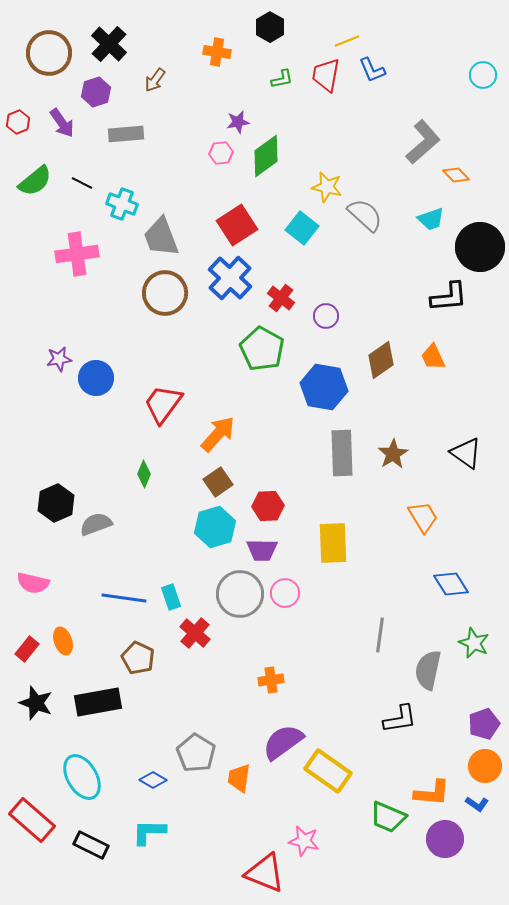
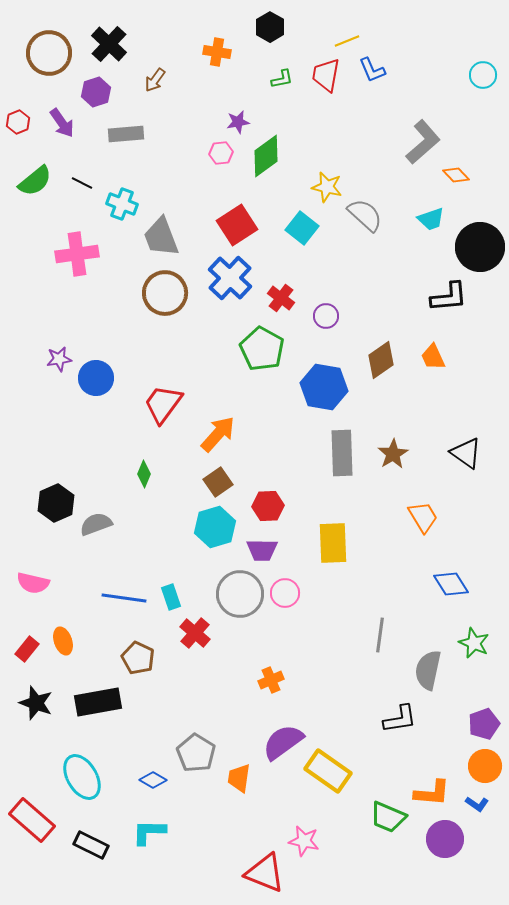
orange cross at (271, 680): rotated 15 degrees counterclockwise
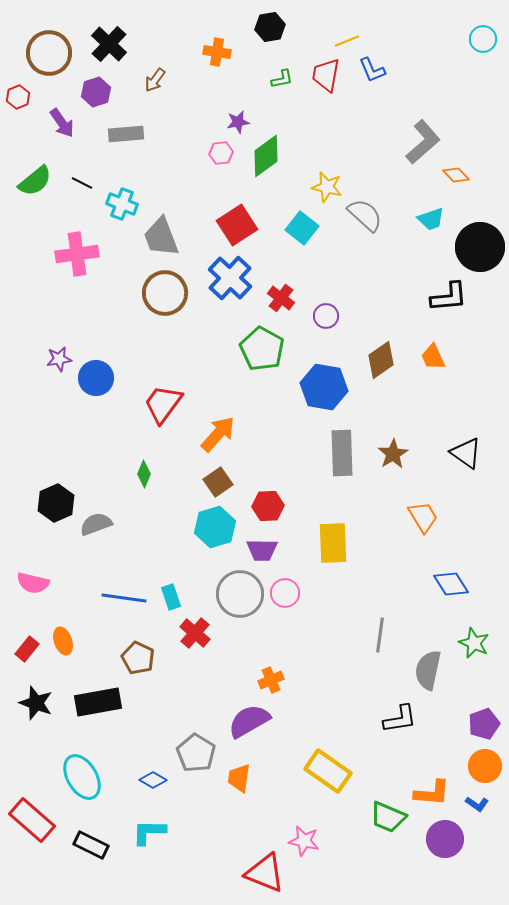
black hexagon at (270, 27): rotated 20 degrees clockwise
cyan circle at (483, 75): moved 36 px up
red hexagon at (18, 122): moved 25 px up
purple semicircle at (283, 742): moved 34 px left, 21 px up; rotated 6 degrees clockwise
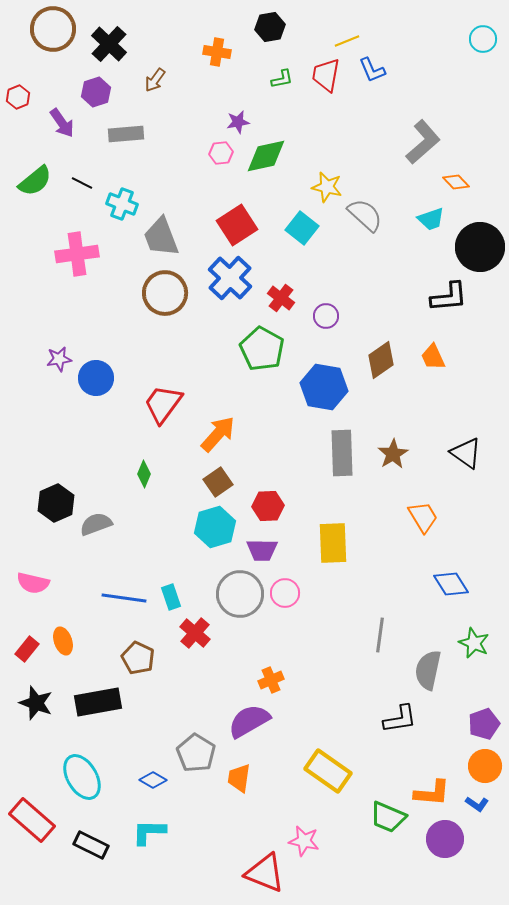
brown circle at (49, 53): moved 4 px right, 24 px up
green diamond at (266, 156): rotated 24 degrees clockwise
orange diamond at (456, 175): moved 7 px down
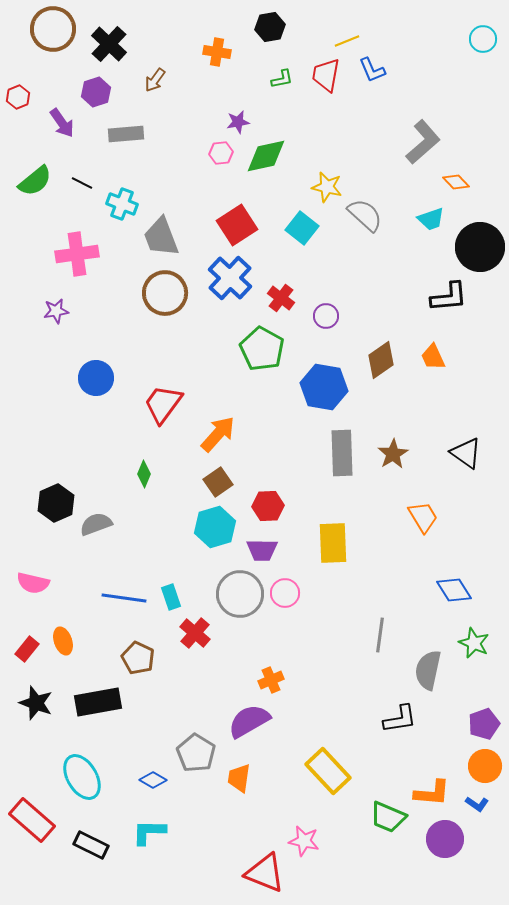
purple star at (59, 359): moved 3 px left, 48 px up
blue diamond at (451, 584): moved 3 px right, 6 px down
yellow rectangle at (328, 771): rotated 12 degrees clockwise
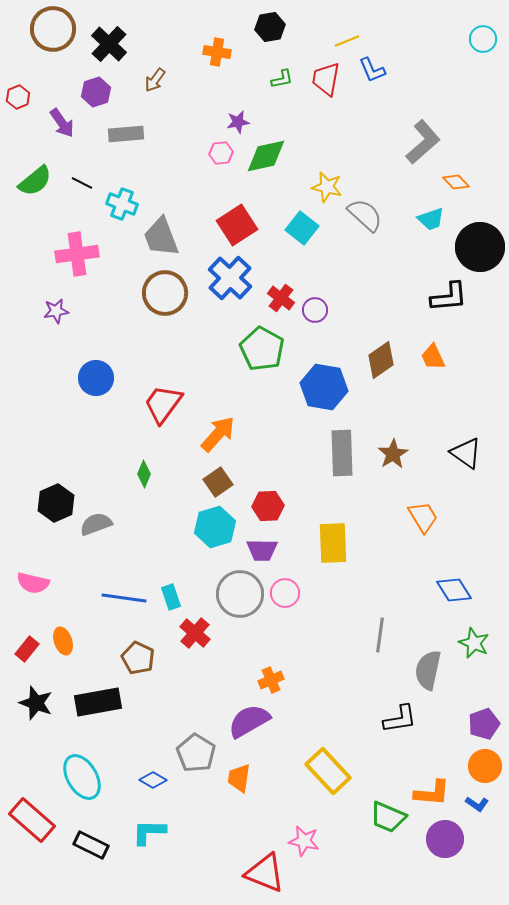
red trapezoid at (326, 75): moved 4 px down
purple circle at (326, 316): moved 11 px left, 6 px up
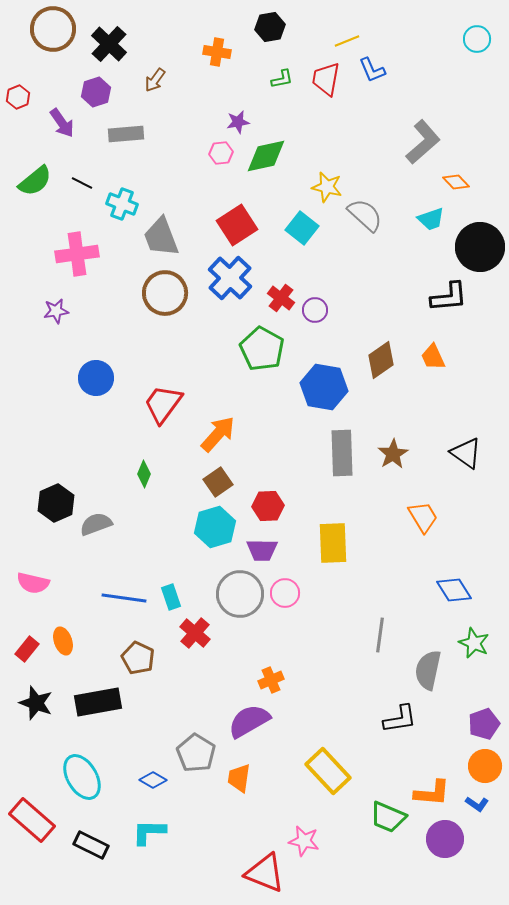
cyan circle at (483, 39): moved 6 px left
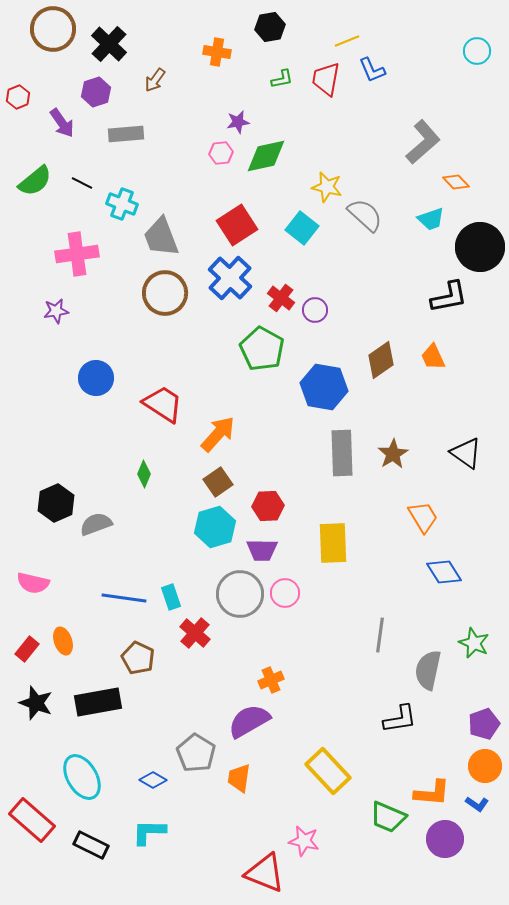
cyan circle at (477, 39): moved 12 px down
black L-shape at (449, 297): rotated 6 degrees counterclockwise
red trapezoid at (163, 404): rotated 87 degrees clockwise
blue diamond at (454, 590): moved 10 px left, 18 px up
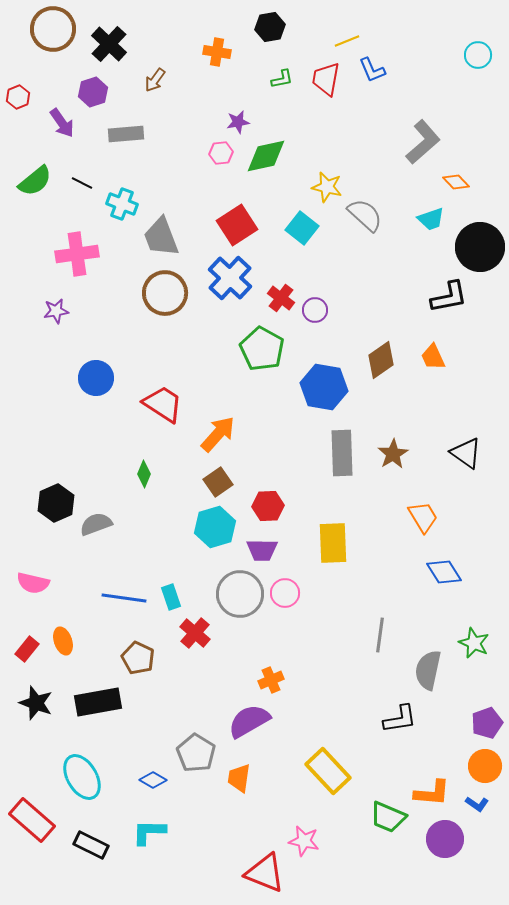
cyan circle at (477, 51): moved 1 px right, 4 px down
purple hexagon at (96, 92): moved 3 px left
purple pentagon at (484, 724): moved 3 px right, 1 px up
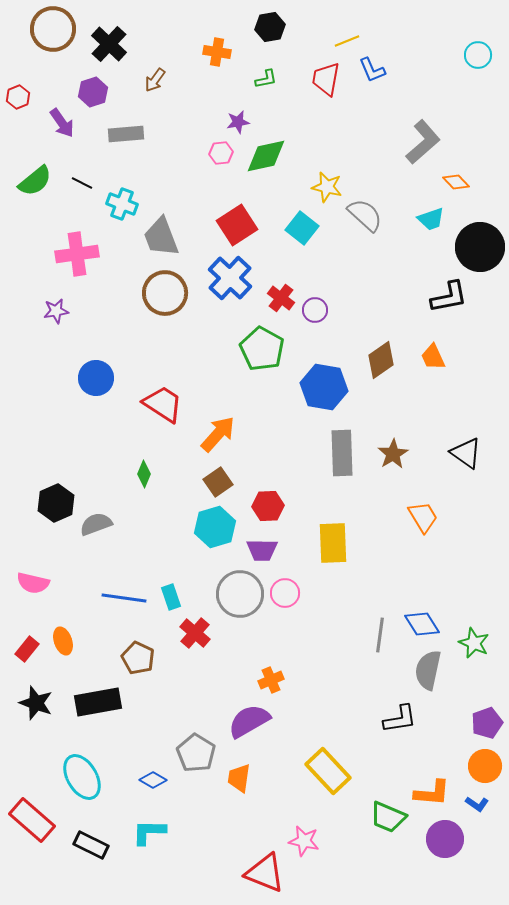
green L-shape at (282, 79): moved 16 px left
blue diamond at (444, 572): moved 22 px left, 52 px down
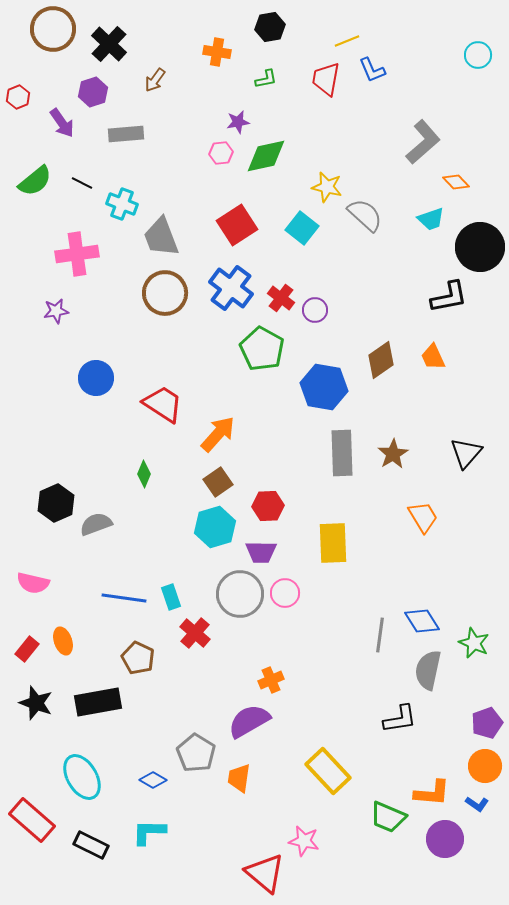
blue cross at (230, 278): moved 1 px right, 10 px down; rotated 6 degrees counterclockwise
black triangle at (466, 453): rotated 36 degrees clockwise
purple trapezoid at (262, 550): moved 1 px left, 2 px down
blue diamond at (422, 624): moved 3 px up
red triangle at (265, 873): rotated 18 degrees clockwise
